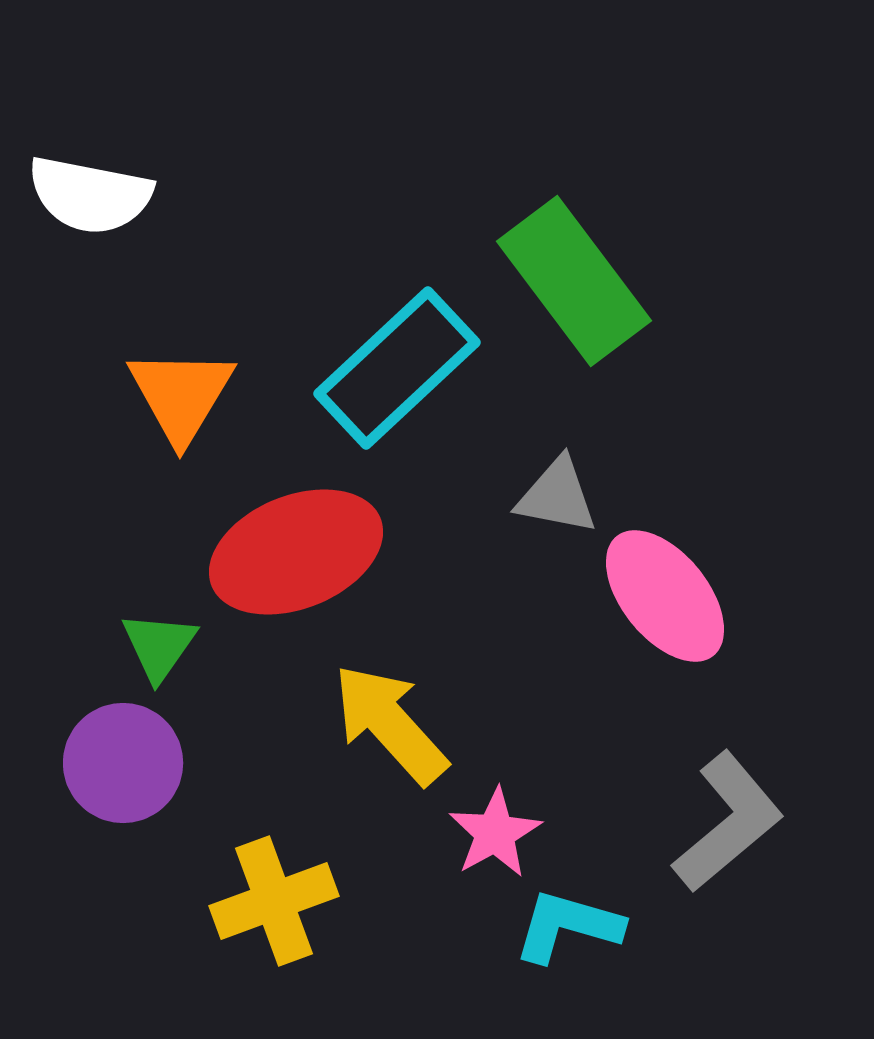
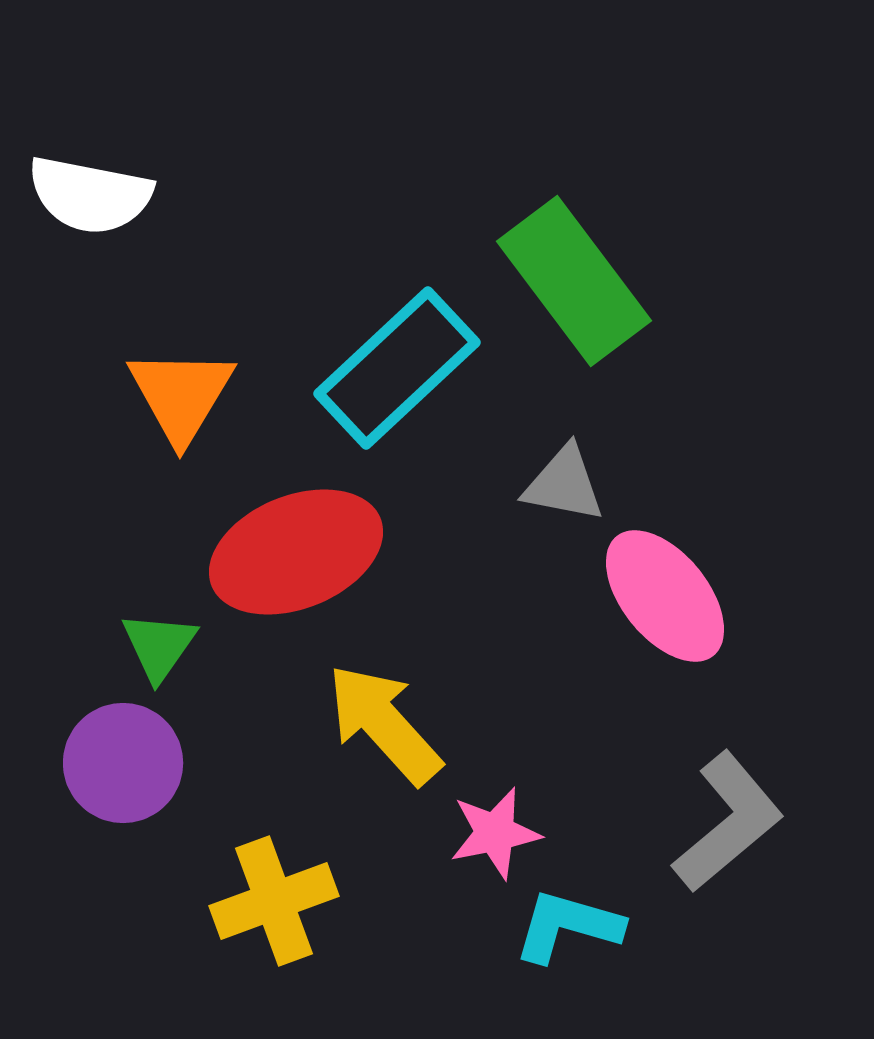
gray triangle: moved 7 px right, 12 px up
yellow arrow: moved 6 px left
pink star: rotated 18 degrees clockwise
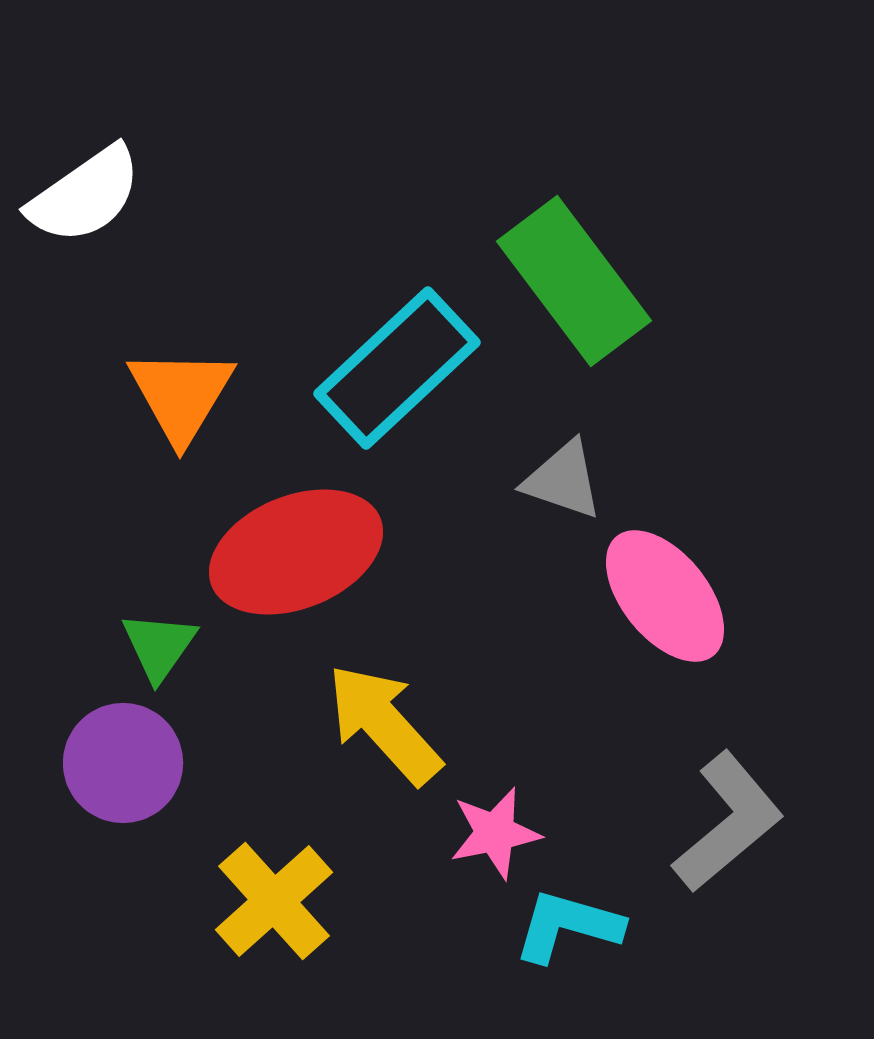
white semicircle: moved 5 px left; rotated 46 degrees counterclockwise
gray triangle: moved 1 px left, 4 px up; rotated 8 degrees clockwise
yellow cross: rotated 22 degrees counterclockwise
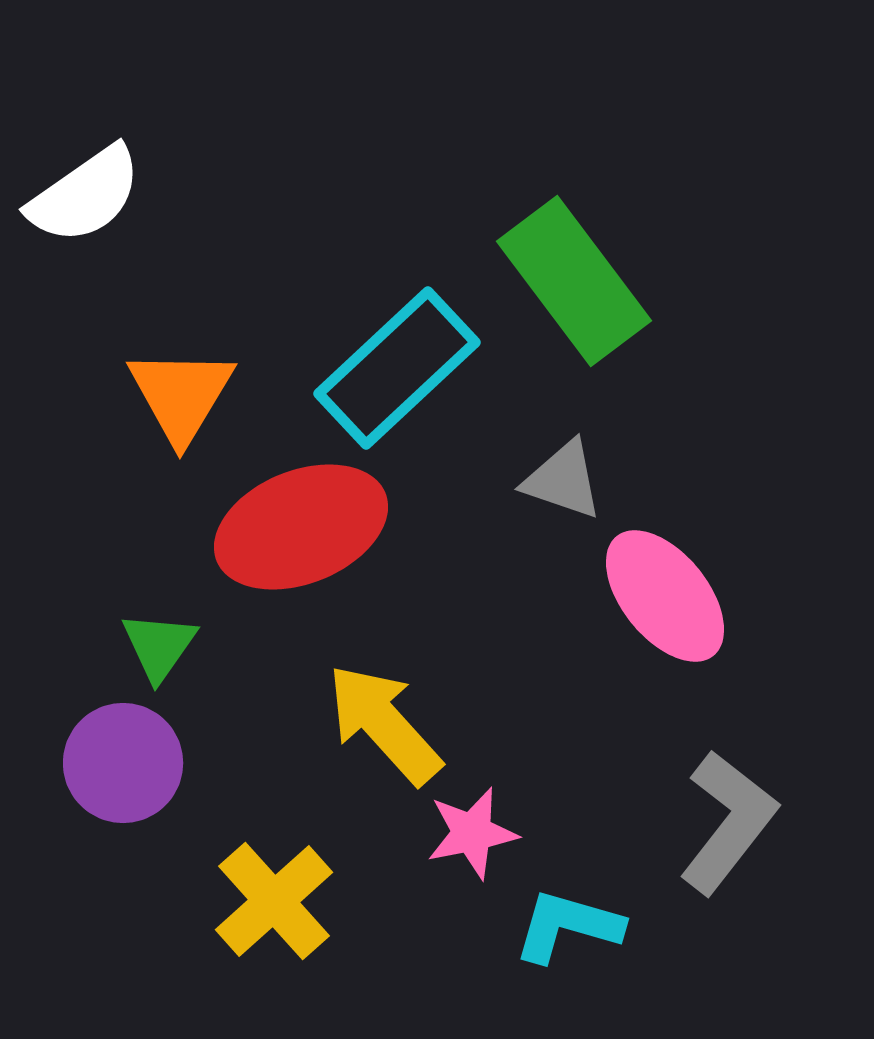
red ellipse: moved 5 px right, 25 px up
gray L-shape: rotated 12 degrees counterclockwise
pink star: moved 23 px left
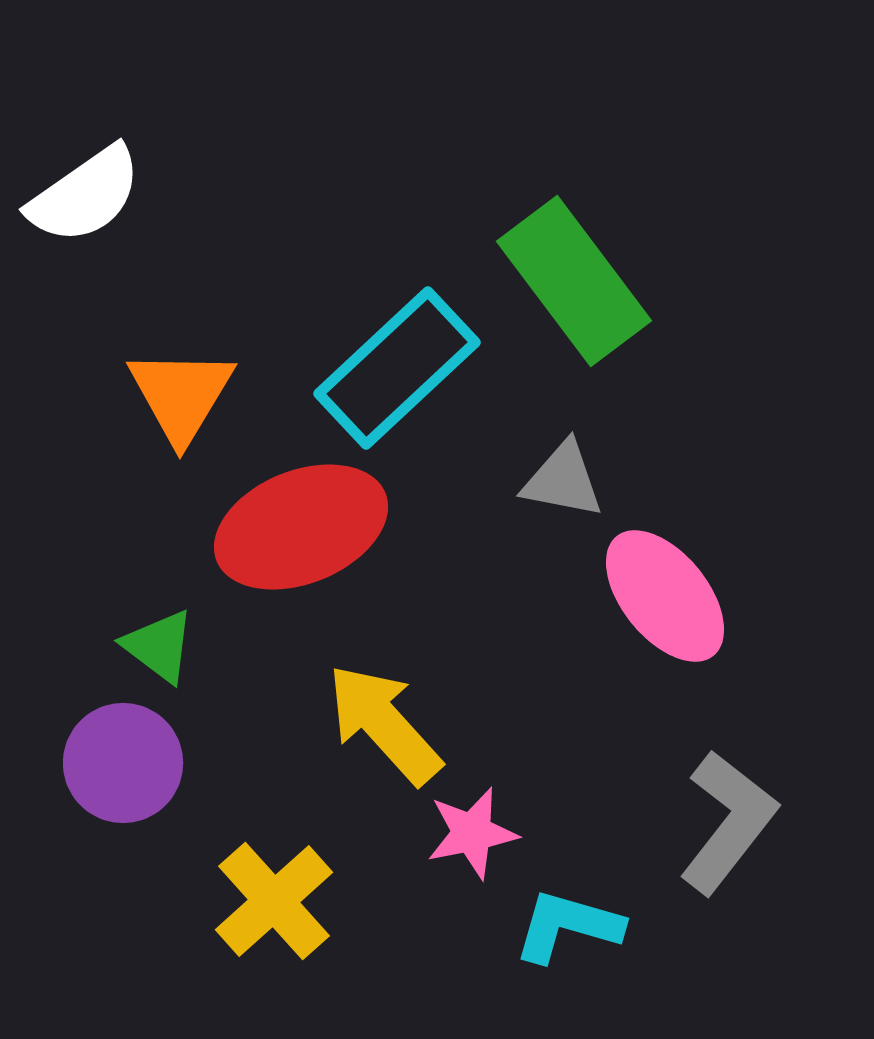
gray triangle: rotated 8 degrees counterclockwise
green triangle: rotated 28 degrees counterclockwise
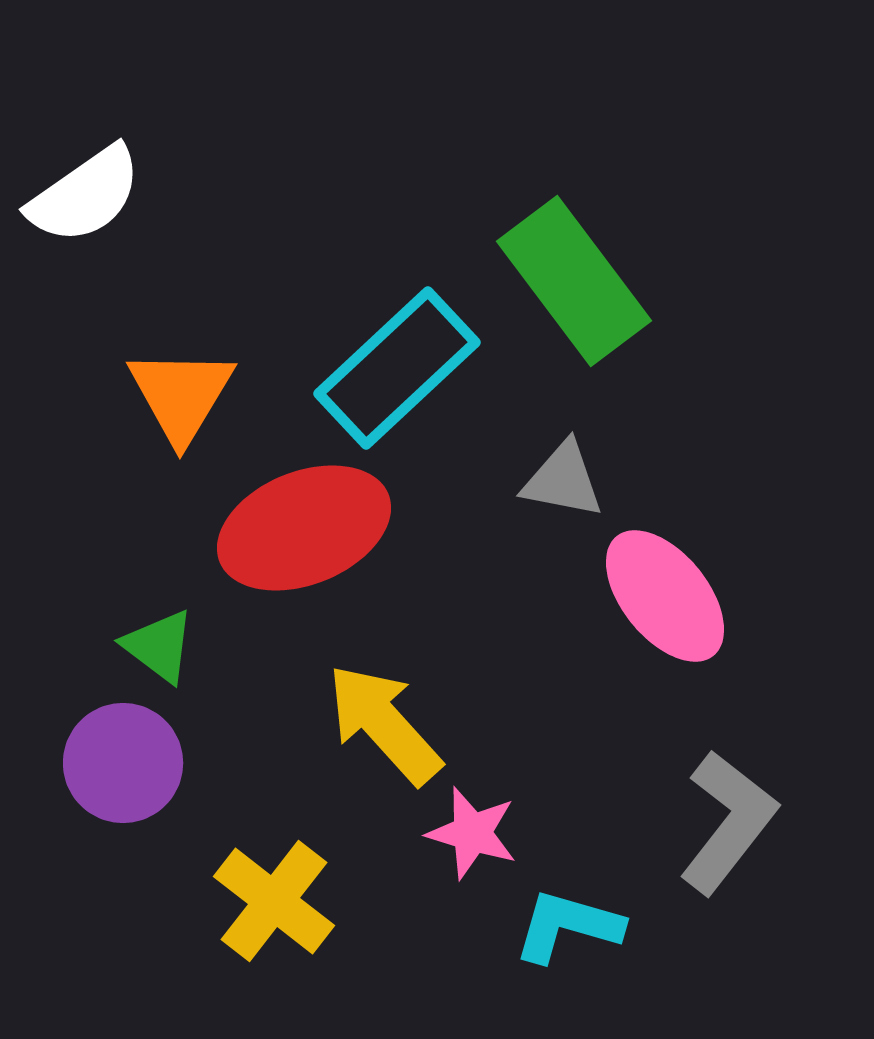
red ellipse: moved 3 px right, 1 px down
pink star: rotated 28 degrees clockwise
yellow cross: rotated 10 degrees counterclockwise
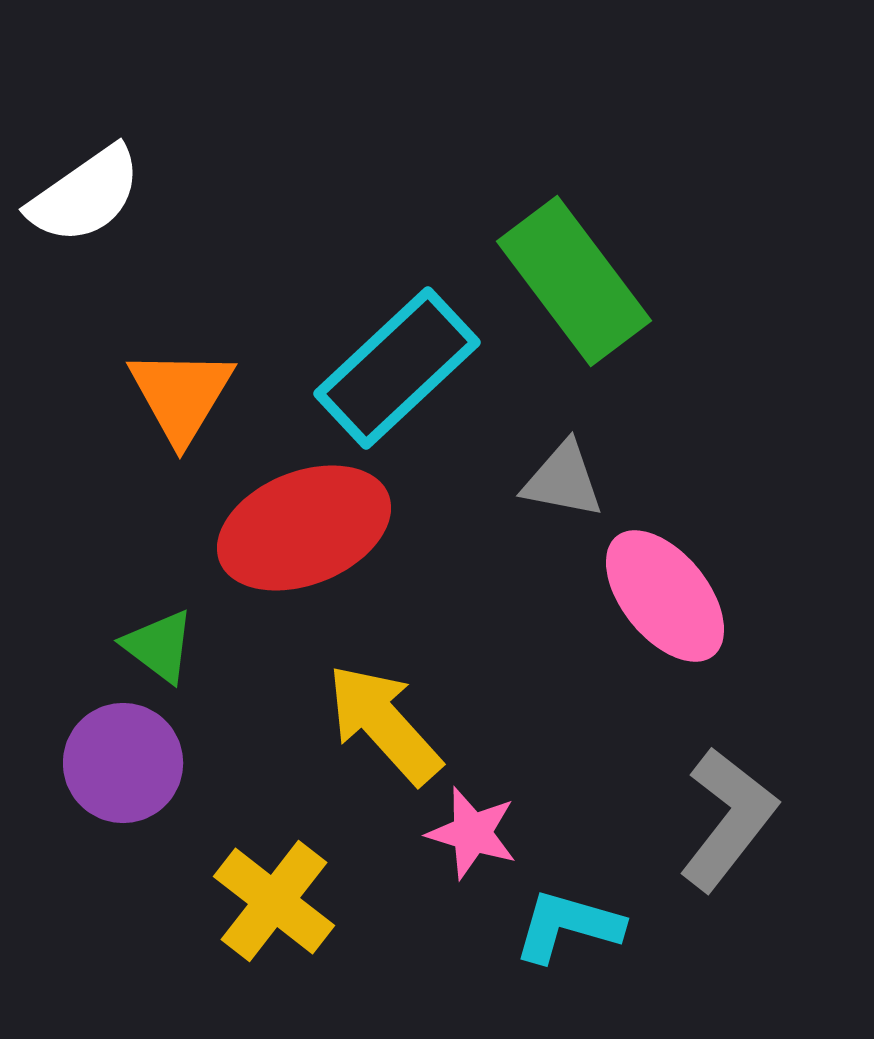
gray L-shape: moved 3 px up
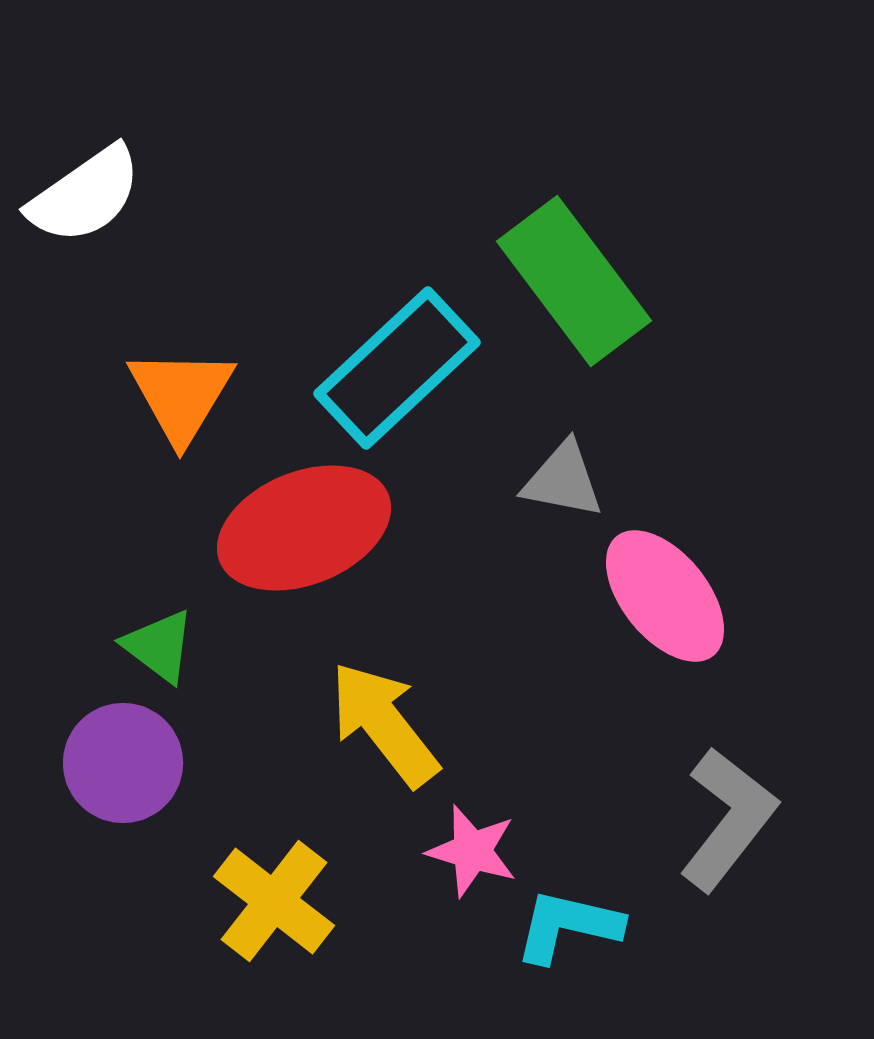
yellow arrow: rotated 4 degrees clockwise
pink star: moved 18 px down
cyan L-shape: rotated 3 degrees counterclockwise
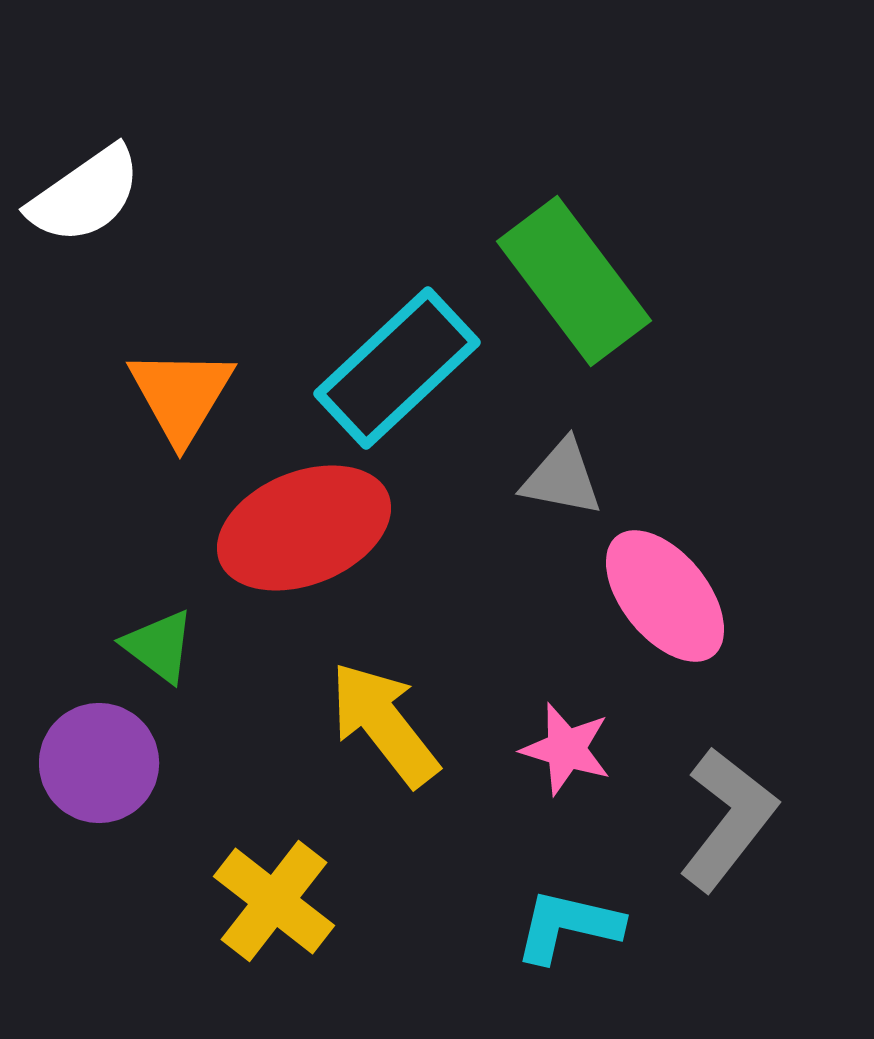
gray triangle: moved 1 px left, 2 px up
purple circle: moved 24 px left
pink star: moved 94 px right, 102 px up
